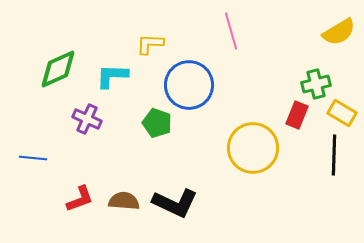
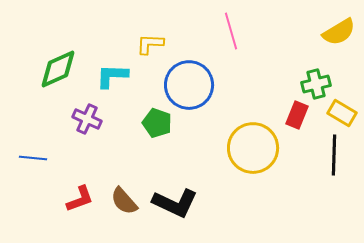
brown semicircle: rotated 136 degrees counterclockwise
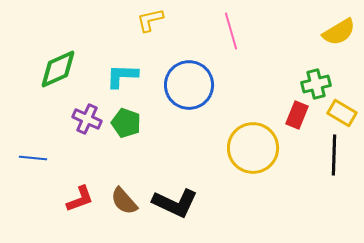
yellow L-shape: moved 24 px up; rotated 16 degrees counterclockwise
cyan L-shape: moved 10 px right
green pentagon: moved 31 px left
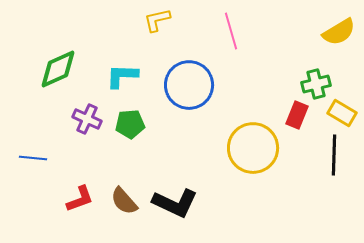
yellow L-shape: moved 7 px right
green pentagon: moved 4 px right, 1 px down; rotated 24 degrees counterclockwise
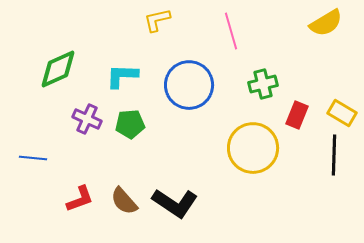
yellow semicircle: moved 13 px left, 9 px up
green cross: moved 53 px left
black L-shape: rotated 9 degrees clockwise
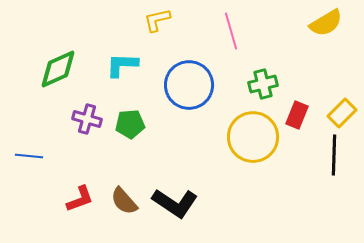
cyan L-shape: moved 11 px up
yellow rectangle: rotated 76 degrees counterclockwise
purple cross: rotated 8 degrees counterclockwise
yellow circle: moved 11 px up
blue line: moved 4 px left, 2 px up
